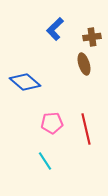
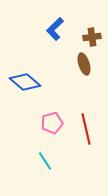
pink pentagon: rotated 10 degrees counterclockwise
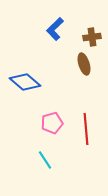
red line: rotated 8 degrees clockwise
cyan line: moved 1 px up
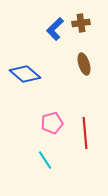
brown cross: moved 11 px left, 14 px up
blue diamond: moved 8 px up
red line: moved 1 px left, 4 px down
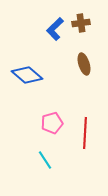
blue diamond: moved 2 px right, 1 px down
red line: rotated 8 degrees clockwise
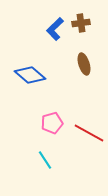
blue diamond: moved 3 px right
red line: moved 4 px right; rotated 64 degrees counterclockwise
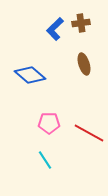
pink pentagon: moved 3 px left; rotated 15 degrees clockwise
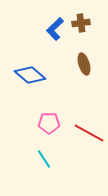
cyan line: moved 1 px left, 1 px up
